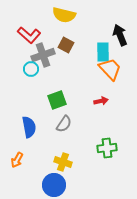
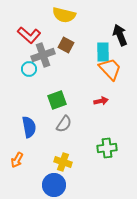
cyan circle: moved 2 px left
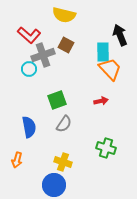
green cross: moved 1 px left; rotated 24 degrees clockwise
orange arrow: rotated 14 degrees counterclockwise
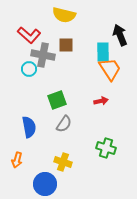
brown square: rotated 28 degrees counterclockwise
gray cross: rotated 30 degrees clockwise
orange trapezoid: rotated 10 degrees clockwise
blue circle: moved 9 px left, 1 px up
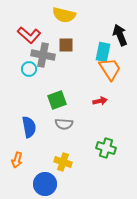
cyan rectangle: rotated 12 degrees clockwise
red arrow: moved 1 px left
gray semicircle: rotated 60 degrees clockwise
